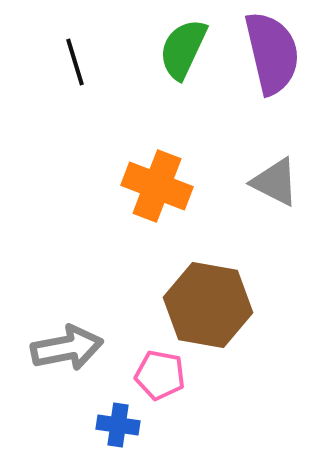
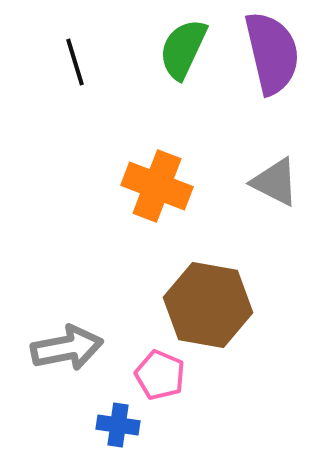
pink pentagon: rotated 12 degrees clockwise
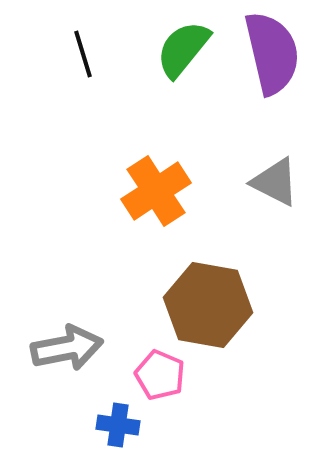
green semicircle: rotated 14 degrees clockwise
black line: moved 8 px right, 8 px up
orange cross: moved 1 px left, 5 px down; rotated 36 degrees clockwise
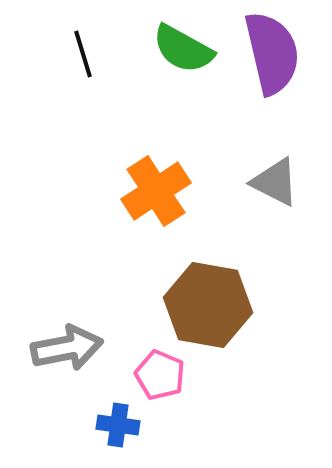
green semicircle: rotated 100 degrees counterclockwise
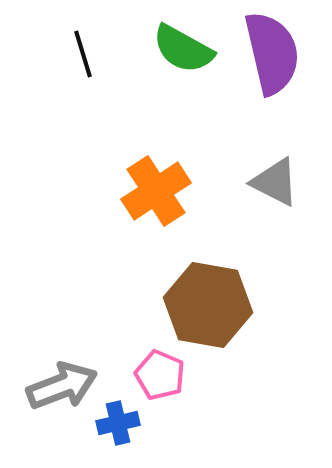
gray arrow: moved 5 px left, 38 px down; rotated 10 degrees counterclockwise
blue cross: moved 2 px up; rotated 21 degrees counterclockwise
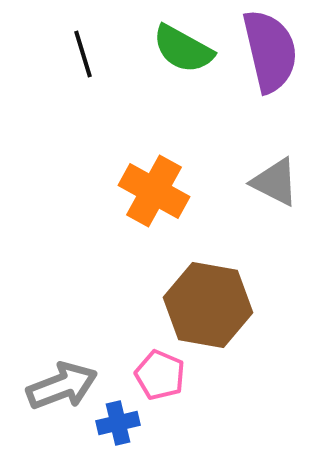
purple semicircle: moved 2 px left, 2 px up
orange cross: moved 2 px left; rotated 28 degrees counterclockwise
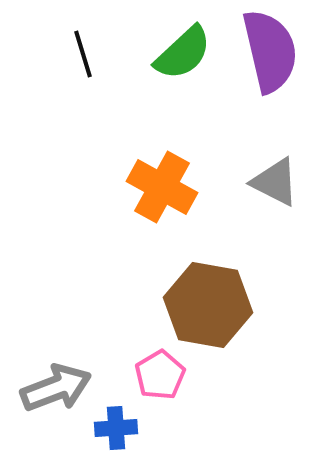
green semicircle: moved 4 px down; rotated 72 degrees counterclockwise
orange cross: moved 8 px right, 4 px up
pink pentagon: rotated 18 degrees clockwise
gray arrow: moved 6 px left, 2 px down
blue cross: moved 2 px left, 5 px down; rotated 9 degrees clockwise
